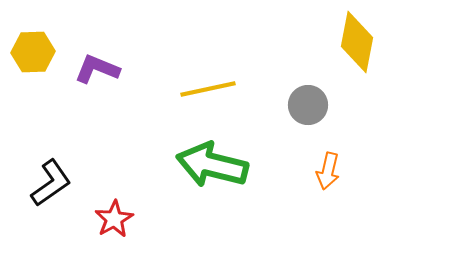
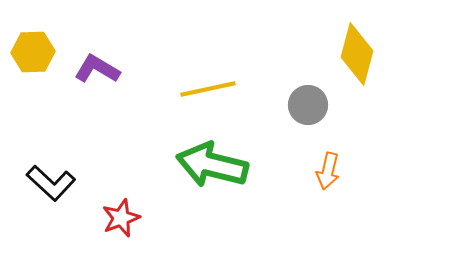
yellow diamond: moved 12 px down; rotated 4 degrees clockwise
purple L-shape: rotated 9 degrees clockwise
black L-shape: rotated 78 degrees clockwise
red star: moved 7 px right, 1 px up; rotated 9 degrees clockwise
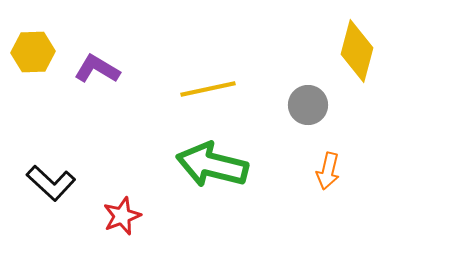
yellow diamond: moved 3 px up
red star: moved 1 px right, 2 px up
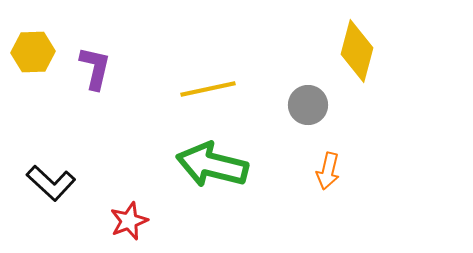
purple L-shape: moved 2 px left, 1 px up; rotated 72 degrees clockwise
red star: moved 7 px right, 5 px down
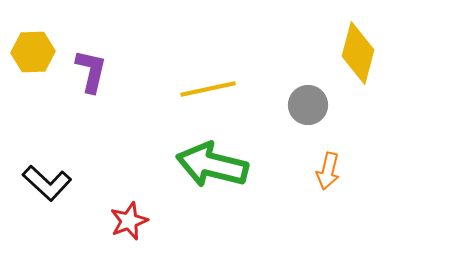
yellow diamond: moved 1 px right, 2 px down
purple L-shape: moved 4 px left, 3 px down
black L-shape: moved 4 px left
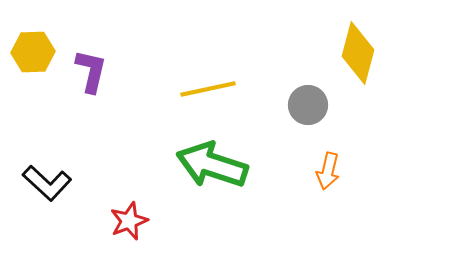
green arrow: rotated 4 degrees clockwise
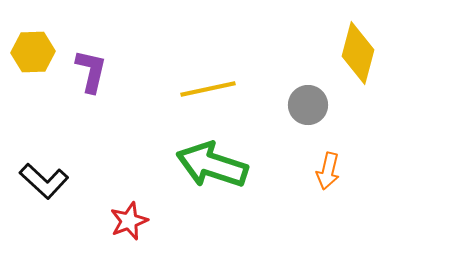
black L-shape: moved 3 px left, 2 px up
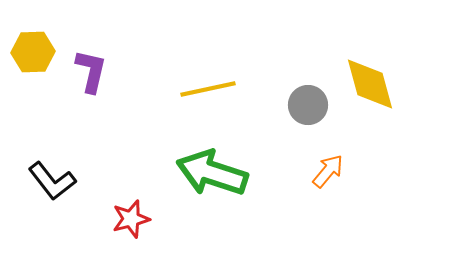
yellow diamond: moved 12 px right, 31 px down; rotated 30 degrees counterclockwise
green arrow: moved 8 px down
orange arrow: rotated 153 degrees counterclockwise
black L-shape: moved 8 px right; rotated 9 degrees clockwise
red star: moved 2 px right, 2 px up; rotated 6 degrees clockwise
